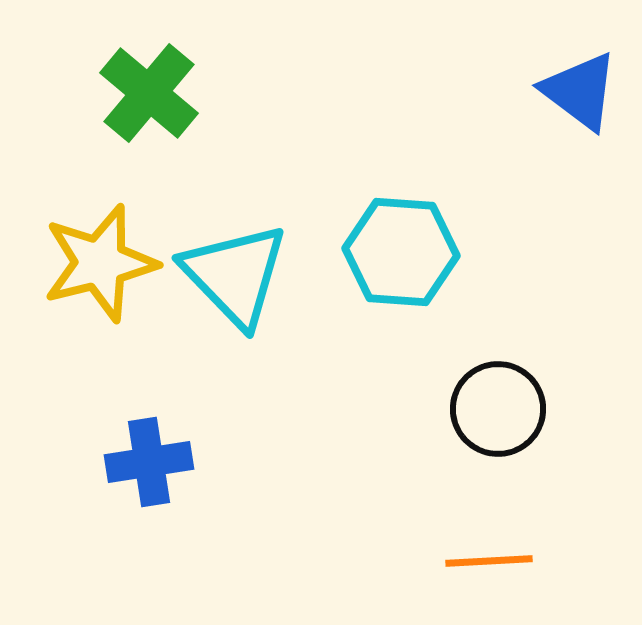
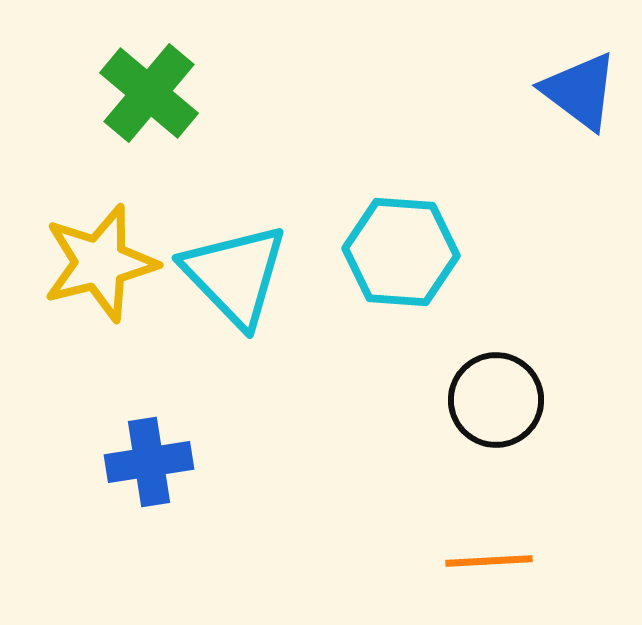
black circle: moved 2 px left, 9 px up
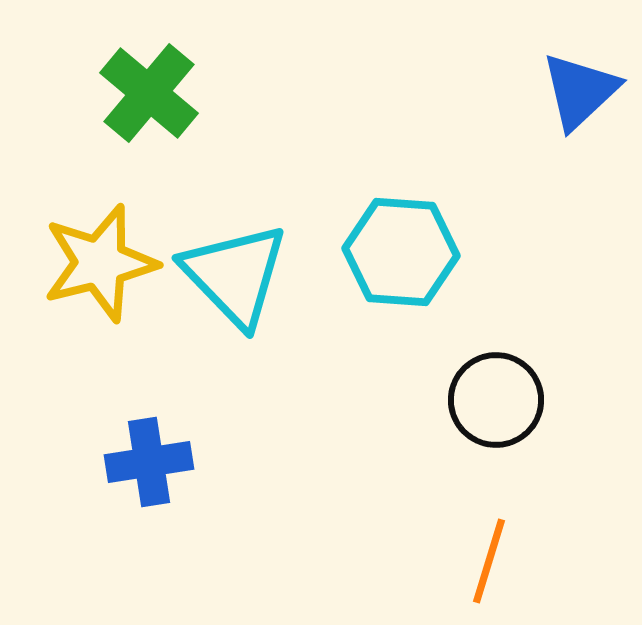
blue triangle: rotated 40 degrees clockwise
orange line: rotated 70 degrees counterclockwise
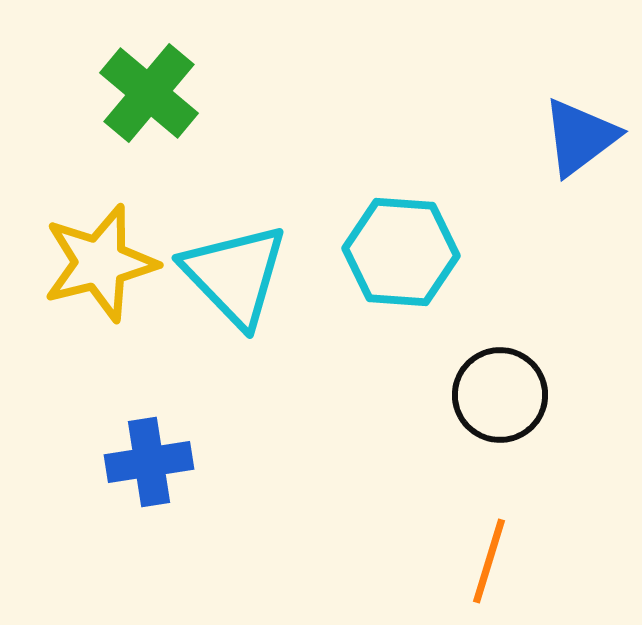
blue triangle: moved 46 px down; rotated 6 degrees clockwise
black circle: moved 4 px right, 5 px up
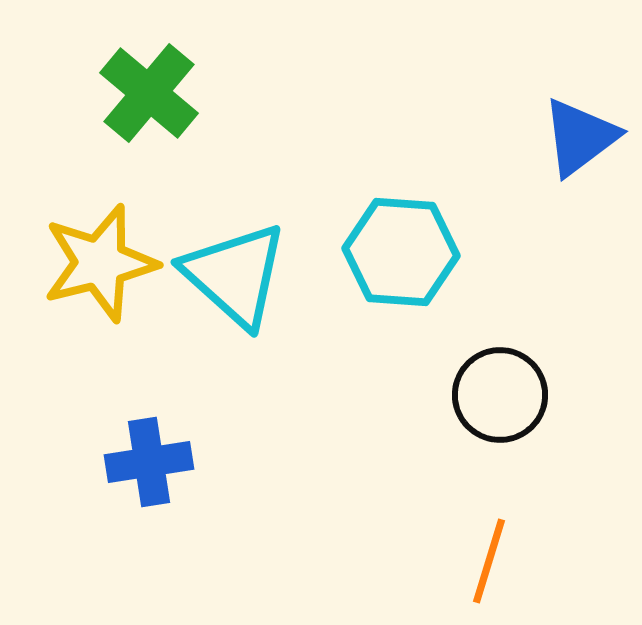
cyan triangle: rotated 4 degrees counterclockwise
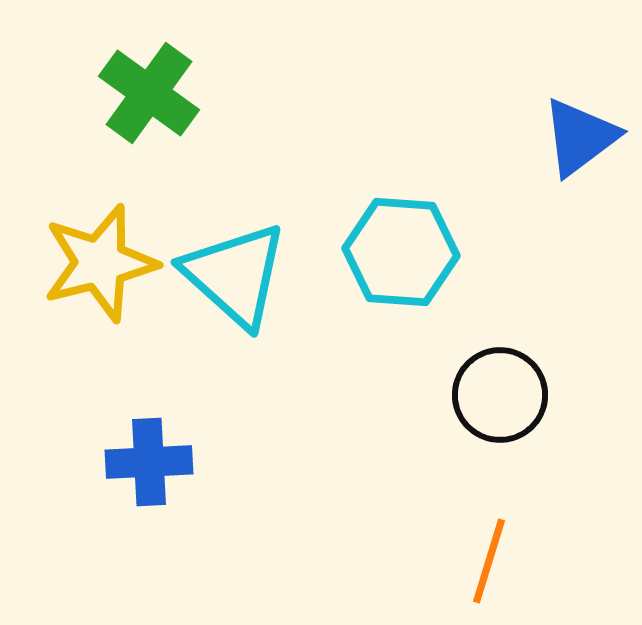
green cross: rotated 4 degrees counterclockwise
blue cross: rotated 6 degrees clockwise
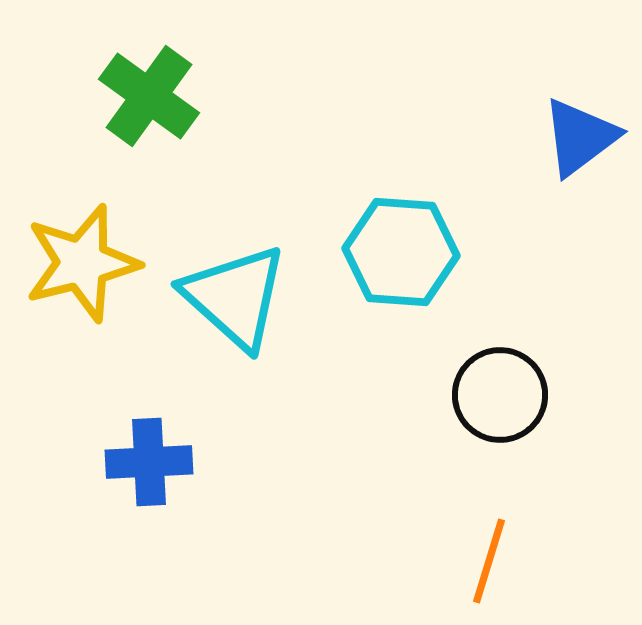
green cross: moved 3 px down
yellow star: moved 18 px left
cyan triangle: moved 22 px down
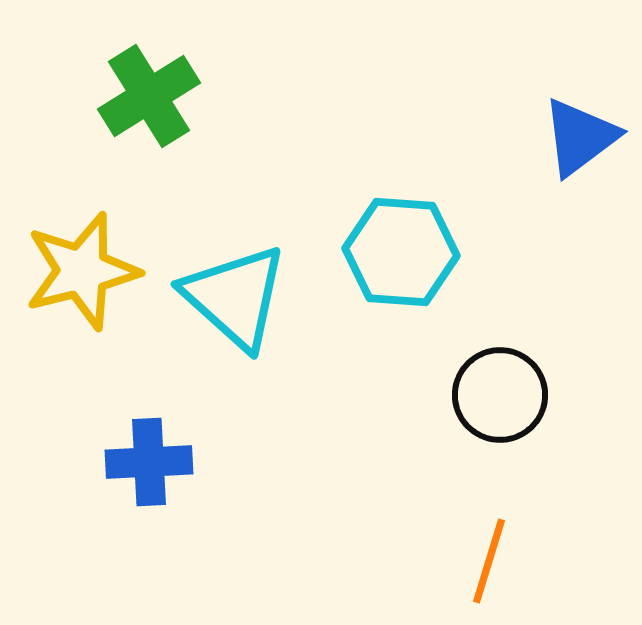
green cross: rotated 22 degrees clockwise
yellow star: moved 8 px down
